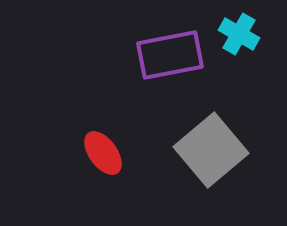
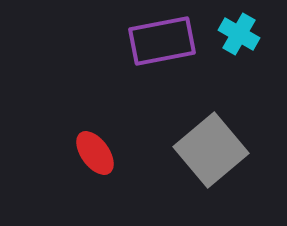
purple rectangle: moved 8 px left, 14 px up
red ellipse: moved 8 px left
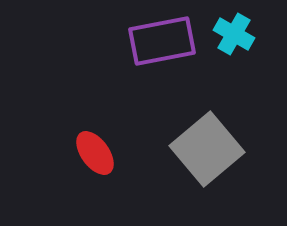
cyan cross: moved 5 px left
gray square: moved 4 px left, 1 px up
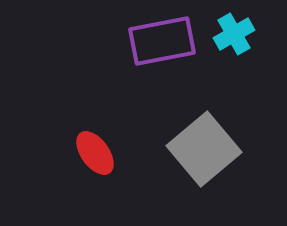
cyan cross: rotated 30 degrees clockwise
gray square: moved 3 px left
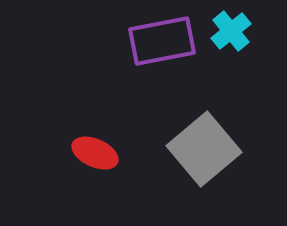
cyan cross: moved 3 px left, 3 px up; rotated 9 degrees counterclockwise
red ellipse: rotated 30 degrees counterclockwise
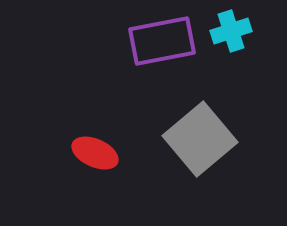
cyan cross: rotated 21 degrees clockwise
gray square: moved 4 px left, 10 px up
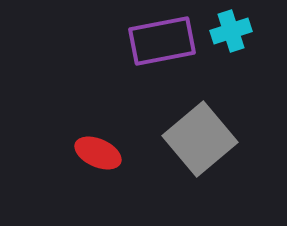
red ellipse: moved 3 px right
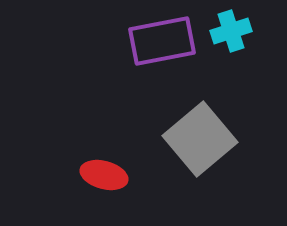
red ellipse: moved 6 px right, 22 px down; rotated 9 degrees counterclockwise
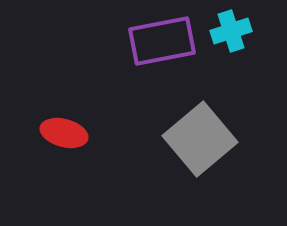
red ellipse: moved 40 px left, 42 px up
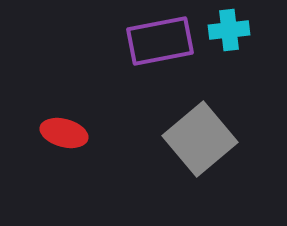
cyan cross: moved 2 px left, 1 px up; rotated 12 degrees clockwise
purple rectangle: moved 2 px left
